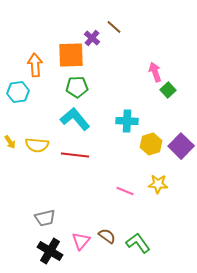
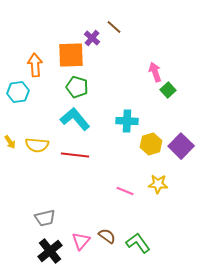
green pentagon: rotated 20 degrees clockwise
black cross: rotated 20 degrees clockwise
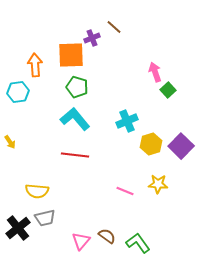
purple cross: rotated 28 degrees clockwise
cyan cross: rotated 25 degrees counterclockwise
yellow semicircle: moved 46 px down
black cross: moved 32 px left, 23 px up
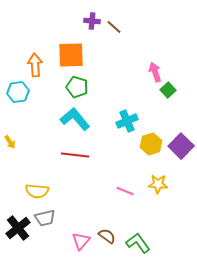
purple cross: moved 17 px up; rotated 28 degrees clockwise
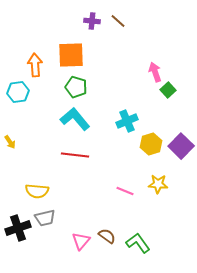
brown line: moved 4 px right, 6 px up
green pentagon: moved 1 px left
black cross: rotated 20 degrees clockwise
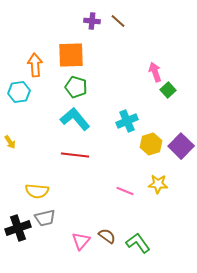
cyan hexagon: moved 1 px right
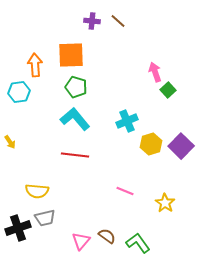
yellow star: moved 7 px right, 19 px down; rotated 30 degrees clockwise
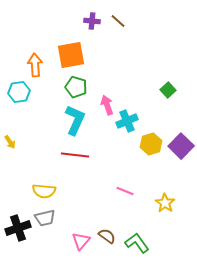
orange square: rotated 8 degrees counterclockwise
pink arrow: moved 48 px left, 33 px down
cyan L-shape: moved 1 px down; rotated 64 degrees clockwise
yellow semicircle: moved 7 px right
green L-shape: moved 1 px left
